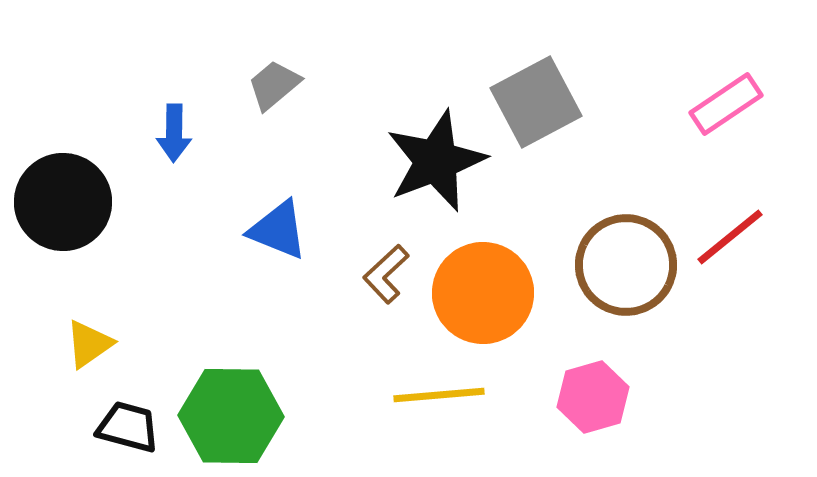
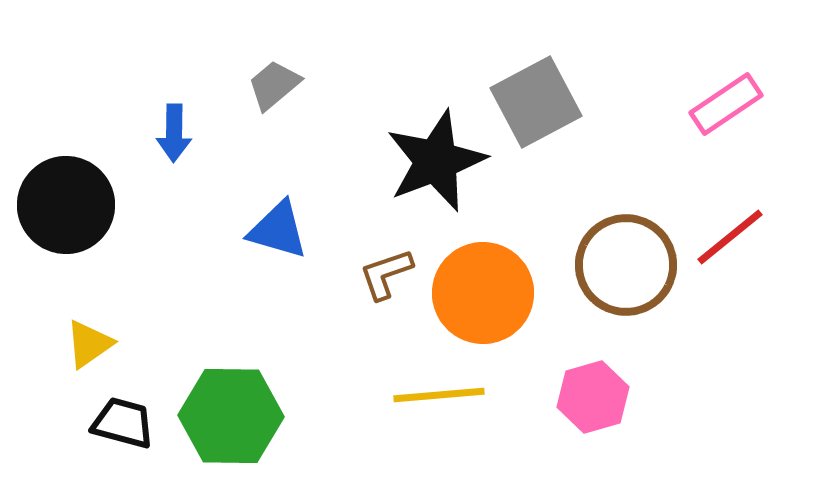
black circle: moved 3 px right, 3 px down
blue triangle: rotated 6 degrees counterclockwise
brown L-shape: rotated 24 degrees clockwise
black trapezoid: moved 5 px left, 4 px up
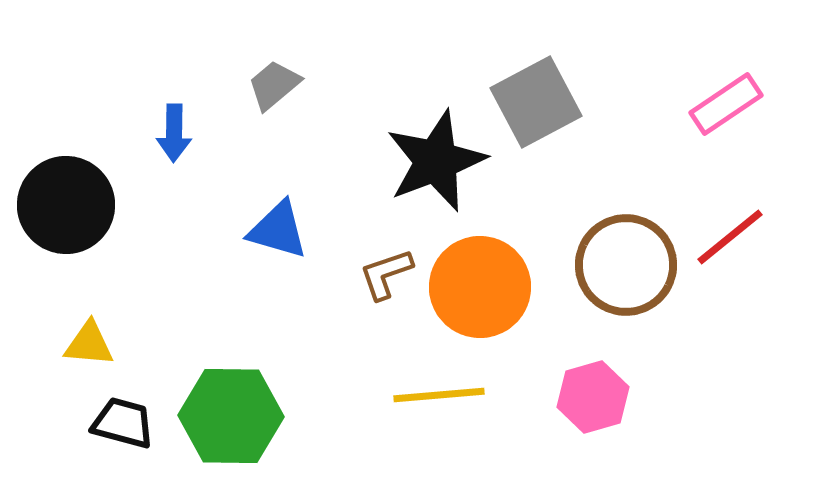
orange circle: moved 3 px left, 6 px up
yellow triangle: rotated 40 degrees clockwise
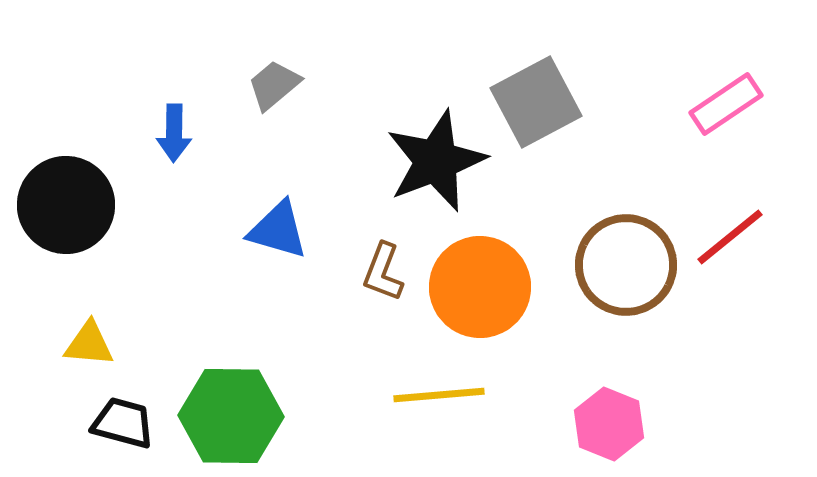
brown L-shape: moved 3 px left, 2 px up; rotated 50 degrees counterclockwise
pink hexagon: moved 16 px right, 27 px down; rotated 22 degrees counterclockwise
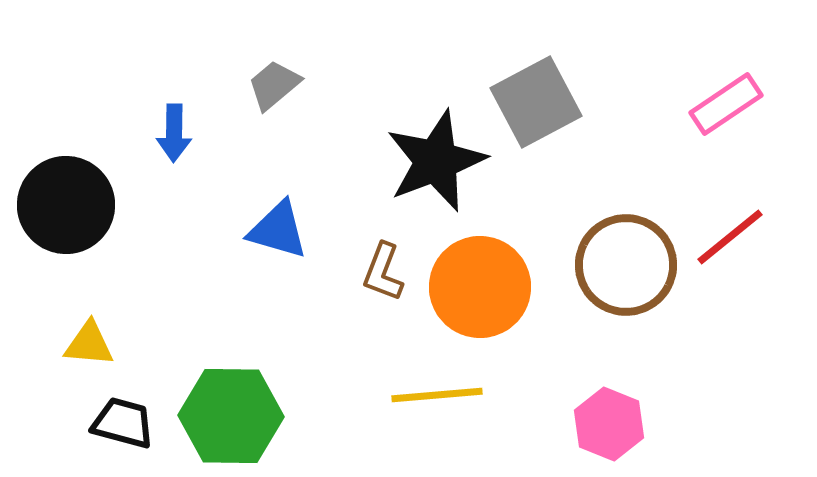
yellow line: moved 2 px left
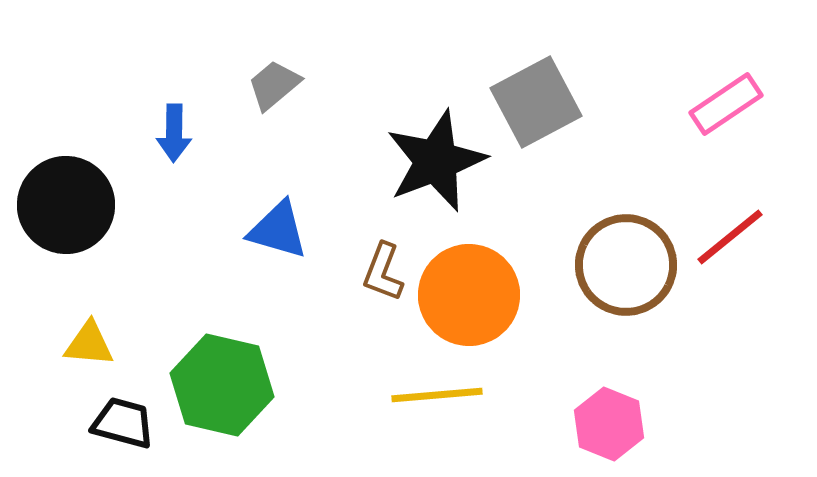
orange circle: moved 11 px left, 8 px down
green hexagon: moved 9 px left, 31 px up; rotated 12 degrees clockwise
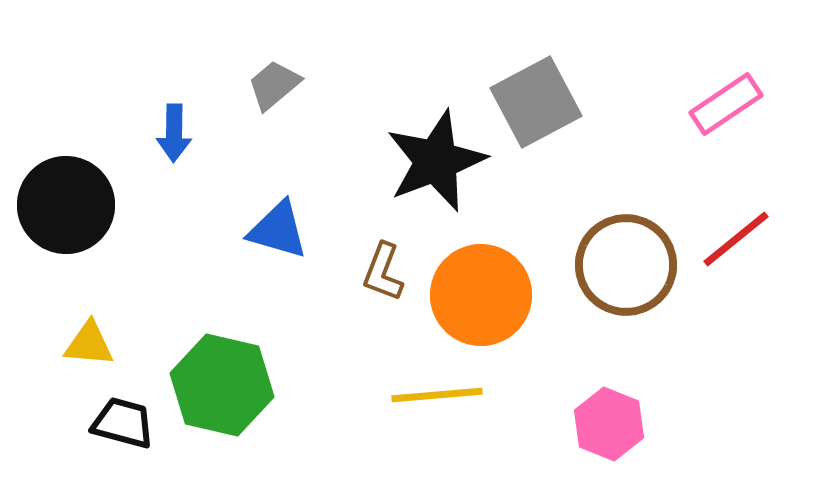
red line: moved 6 px right, 2 px down
orange circle: moved 12 px right
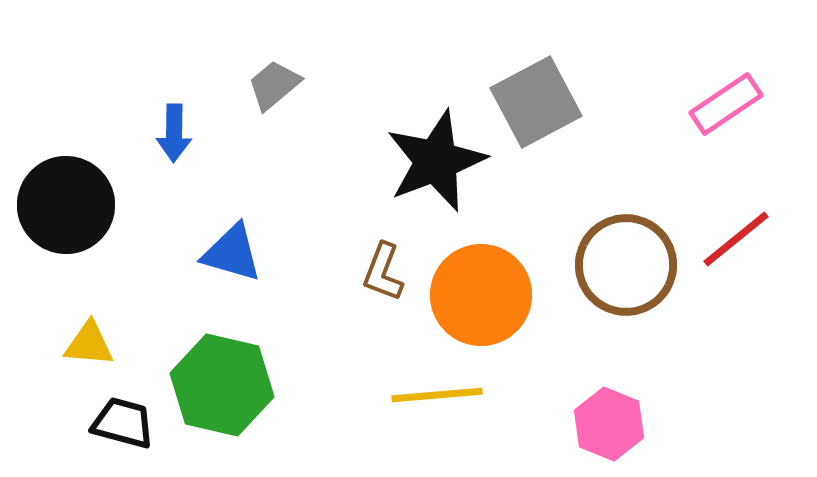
blue triangle: moved 46 px left, 23 px down
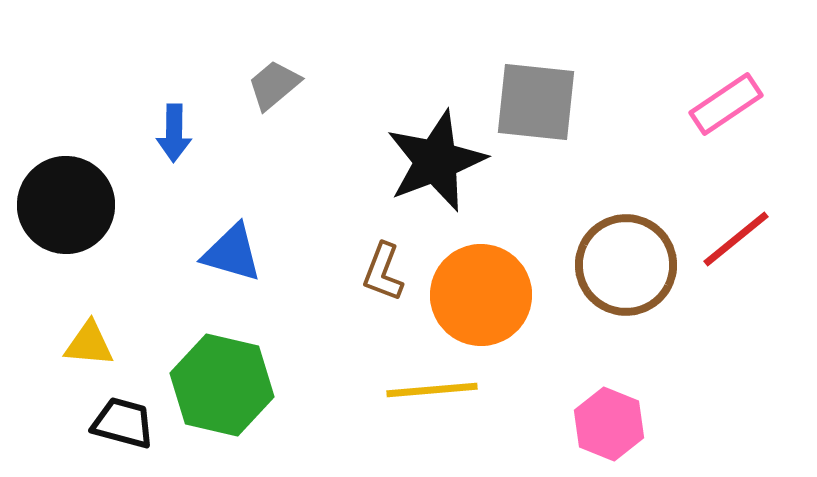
gray square: rotated 34 degrees clockwise
yellow line: moved 5 px left, 5 px up
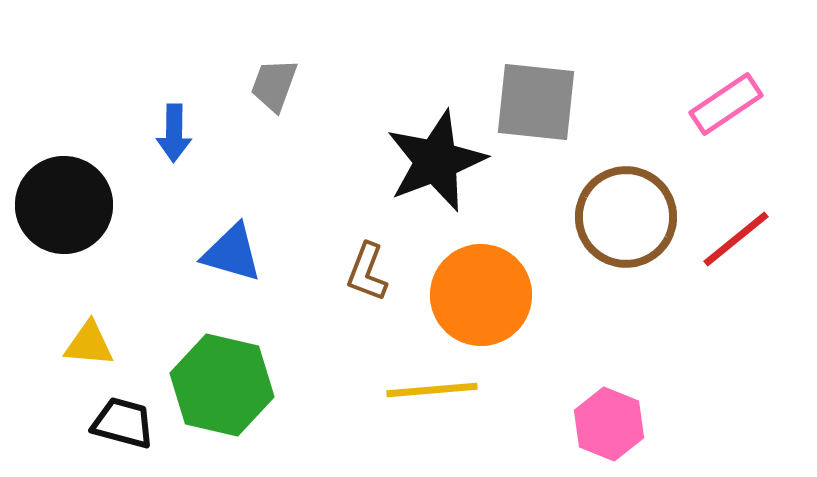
gray trapezoid: rotated 30 degrees counterclockwise
black circle: moved 2 px left
brown circle: moved 48 px up
brown L-shape: moved 16 px left
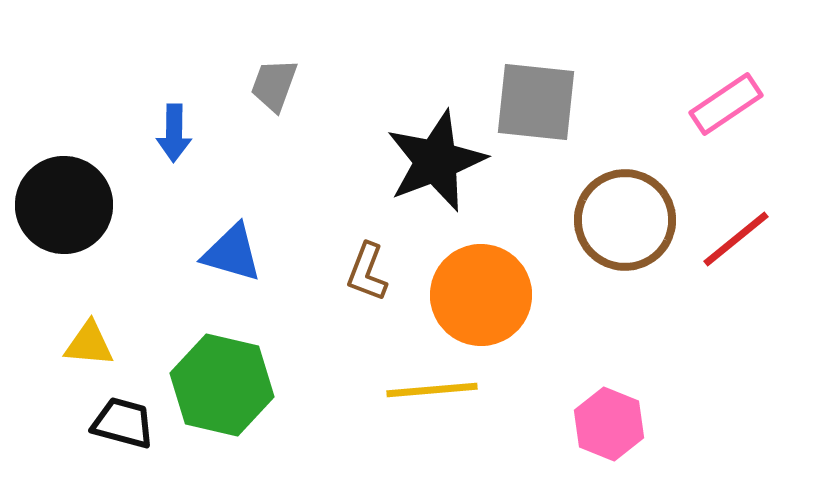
brown circle: moved 1 px left, 3 px down
